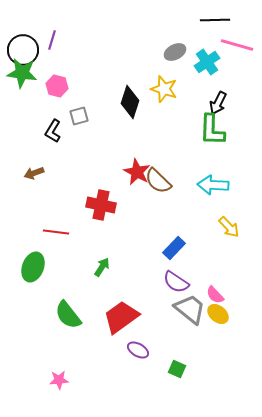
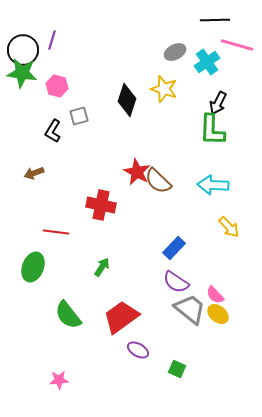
black diamond: moved 3 px left, 2 px up
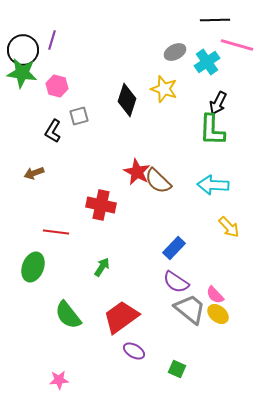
purple ellipse: moved 4 px left, 1 px down
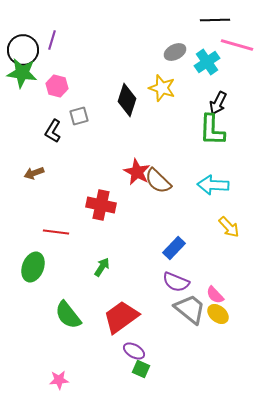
yellow star: moved 2 px left, 1 px up
purple semicircle: rotated 12 degrees counterclockwise
green square: moved 36 px left
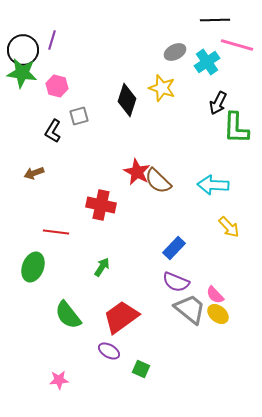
green L-shape: moved 24 px right, 2 px up
purple ellipse: moved 25 px left
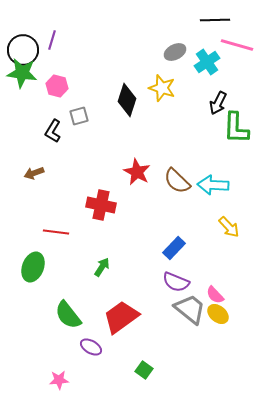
brown semicircle: moved 19 px right
purple ellipse: moved 18 px left, 4 px up
green square: moved 3 px right, 1 px down; rotated 12 degrees clockwise
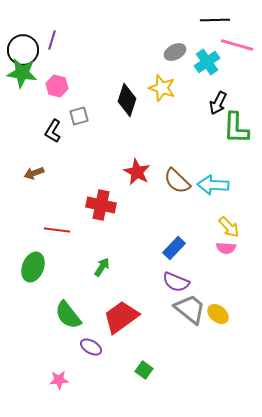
red line: moved 1 px right, 2 px up
pink semicircle: moved 11 px right, 47 px up; rotated 42 degrees counterclockwise
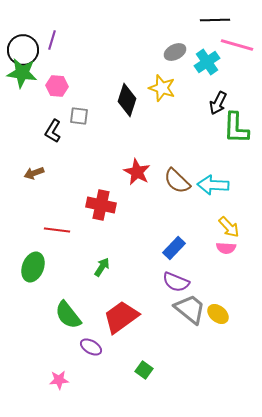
pink hexagon: rotated 10 degrees counterclockwise
gray square: rotated 24 degrees clockwise
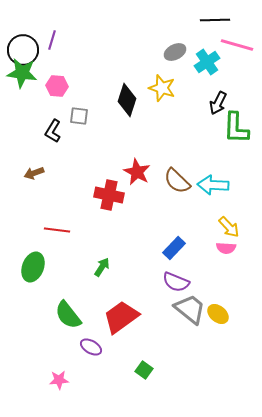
red cross: moved 8 px right, 10 px up
